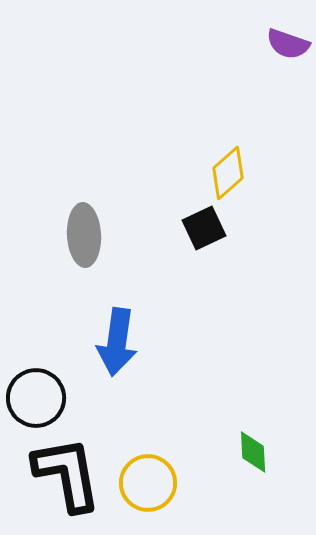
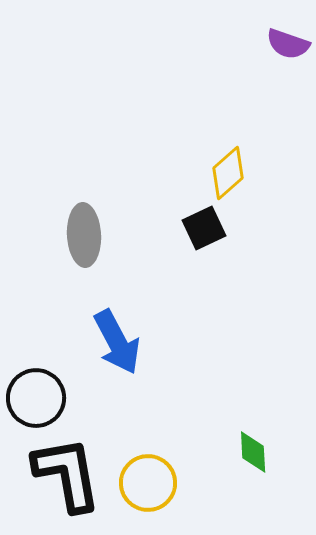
blue arrow: rotated 36 degrees counterclockwise
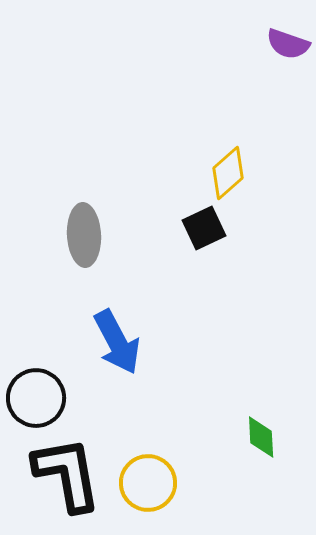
green diamond: moved 8 px right, 15 px up
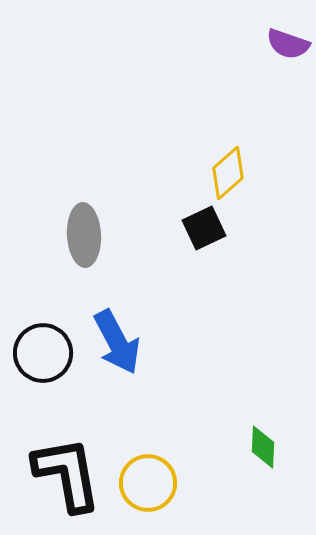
black circle: moved 7 px right, 45 px up
green diamond: moved 2 px right, 10 px down; rotated 6 degrees clockwise
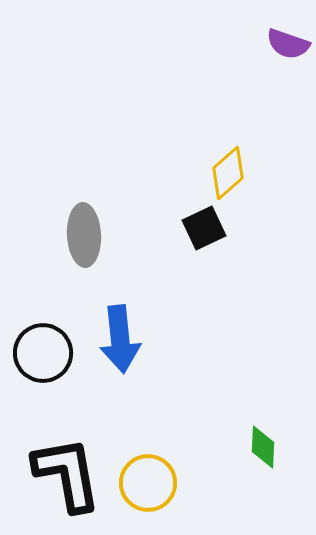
blue arrow: moved 3 px right, 3 px up; rotated 22 degrees clockwise
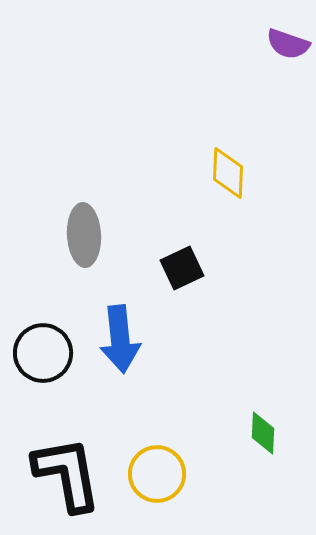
yellow diamond: rotated 46 degrees counterclockwise
black square: moved 22 px left, 40 px down
green diamond: moved 14 px up
yellow circle: moved 9 px right, 9 px up
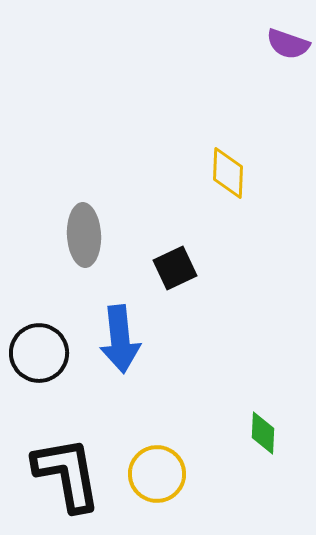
black square: moved 7 px left
black circle: moved 4 px left
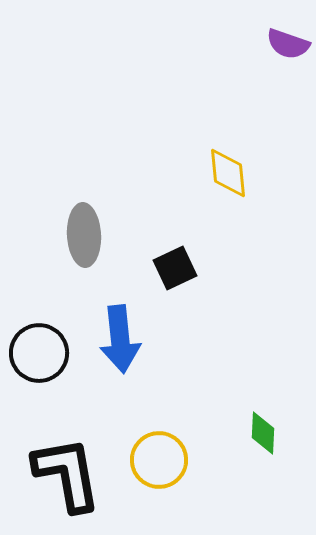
yellow diamond: rotated 8 degrees counterclockwise
yellow circle: moved 2 px right, 14 px up
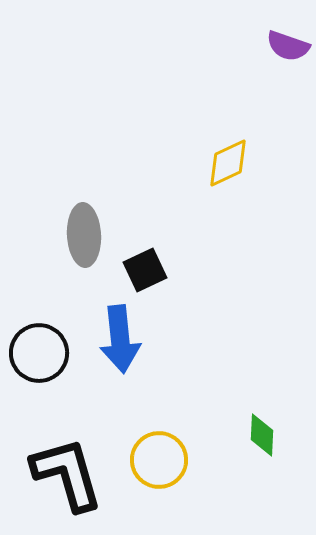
purple semicircle: moved 2 px down
yellow diamond: moved 10 px up; rotated 70 degrees clockwise
black square: moved 30 px left, 2 px down
green diamond: moved 1 px left, 2 px down
black L-shape: rotated 6 degrees counterclockwise
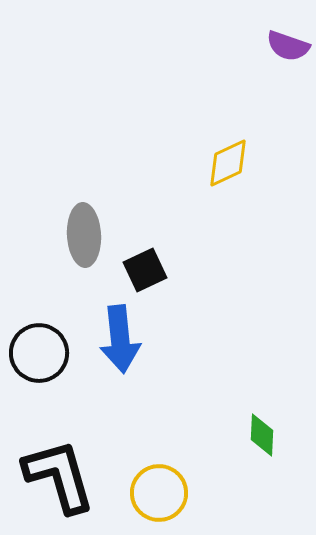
yellow circle: moved 33 px down
black L-shape: moved 8 px left, 2 px down
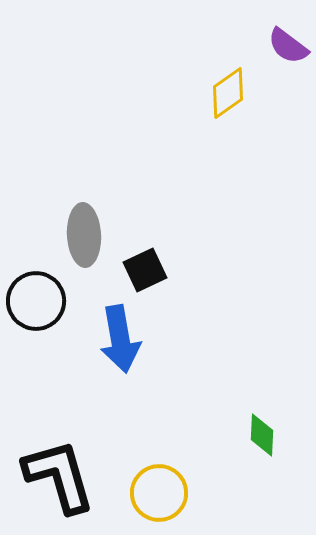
purple semicircle: rotated 18 degrees clockwise
yellow diamond: moved 70 px up; rotated 10 degrees counterclockwise
blue arrow: rotated 4 degrees counterclockwise
black circle: moved 3 px left, 52 px up
